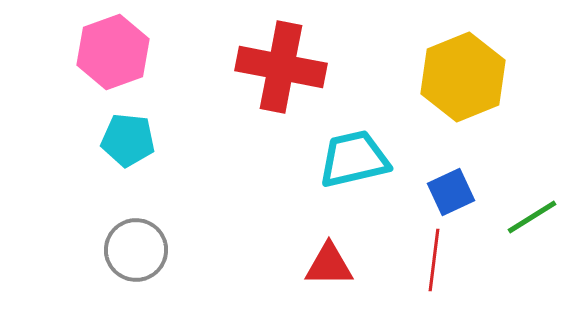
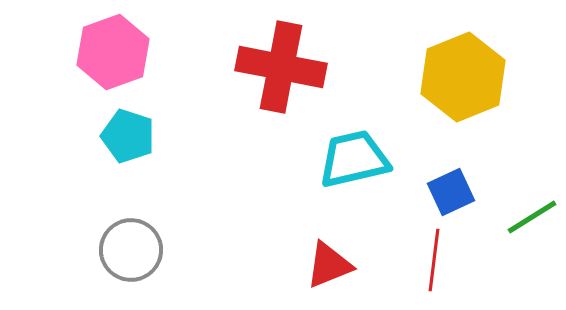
cyan pentagon: moved 4 px up; rotated 12 degrees clockwise
gray circle: moved 5 px left
red triangle: rotated 22 degrees counterclockwise
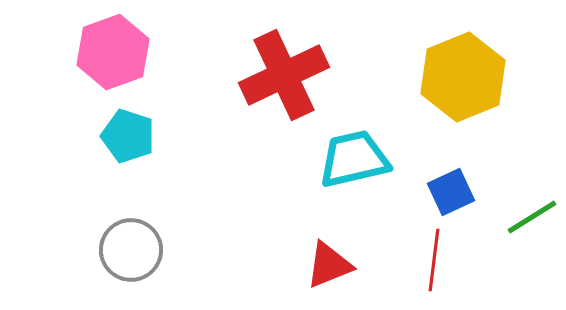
red cross: moved 3 px right, 8 px down; rotated 36 degrees counterclockwise
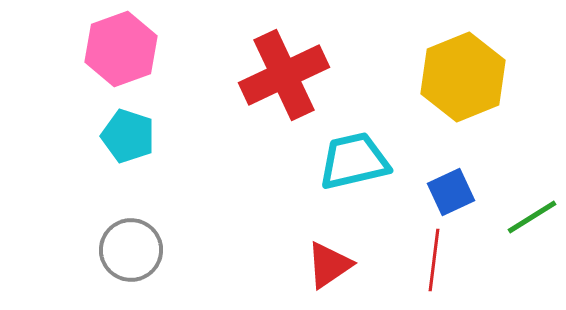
pink hexagon: moved 8 px right, 3 px up
cyan trapezoid: moved 2 px down
red triangle: rotated 12 degrees counterclockwise
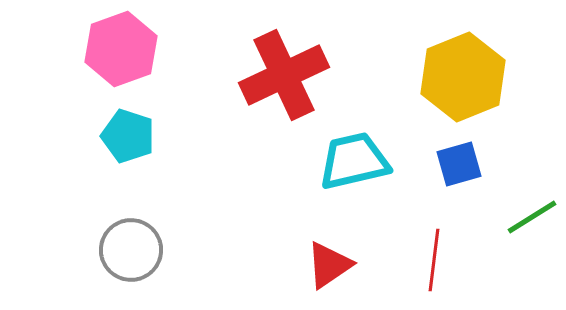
blue square: moved 8 px right, 28 px up; rotated 9 degrees clockwise
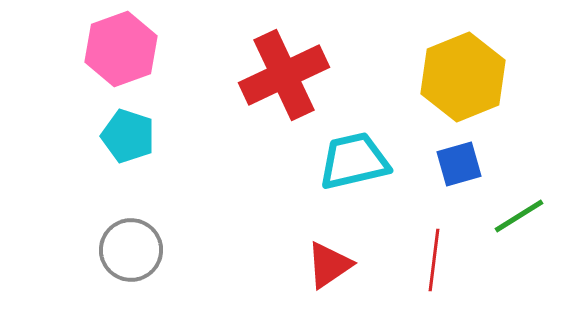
green line: moved 13 px left, 1 px up
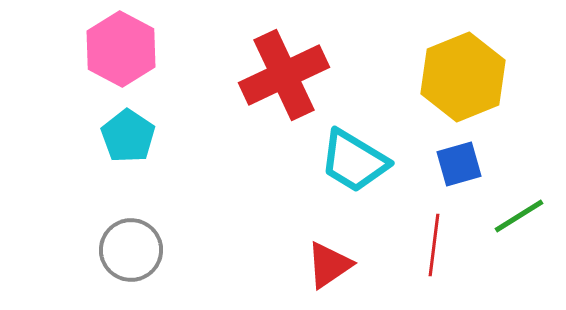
pink hexagon: rotated 12 degrees counterclockwise
cyan pentagon: rotated 16 degrees clockwise
cyan trapezoid: rotated 136 degrees counterclockwise
red line: moved 15 px up
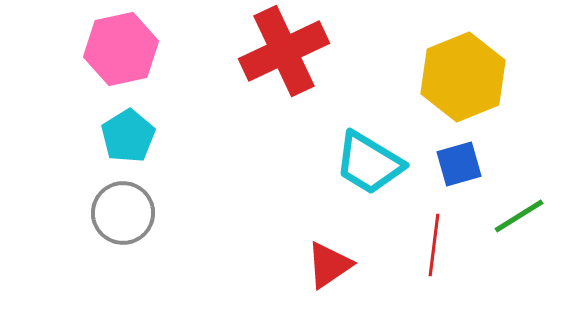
pink hexagon: rotated 20 degrees clockwise
red cross: moved 24 px up
cyan pentagon: rotated 6 degrees clockwise
cyan trapezoid: moved 15 px right, 2 px down
gray circle: moved 8 px left, 37 px up
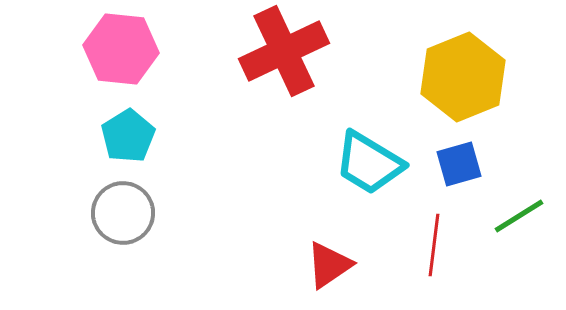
pink hexagon: rotated 18 degrees clockwise
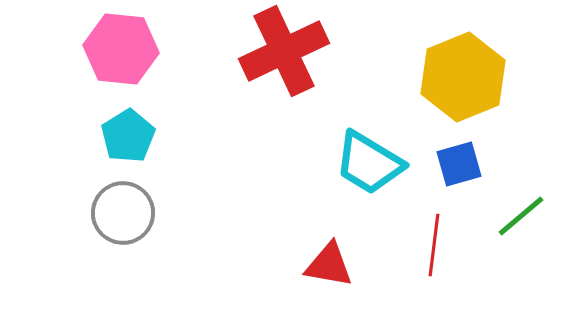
green line: moved 2 px right; rotated 8 degrees counterclockwise
red triangle: rotated 44 degrees clockwise
